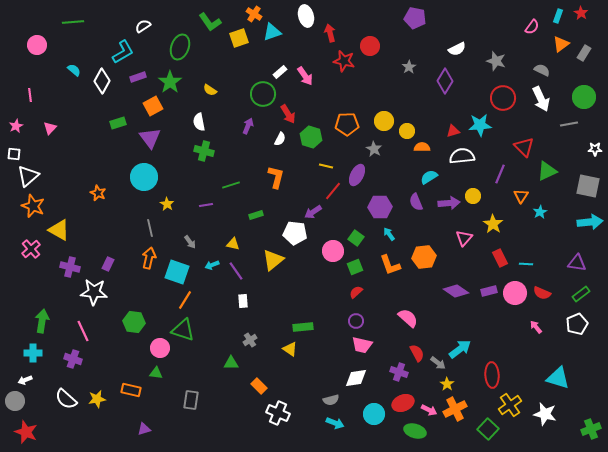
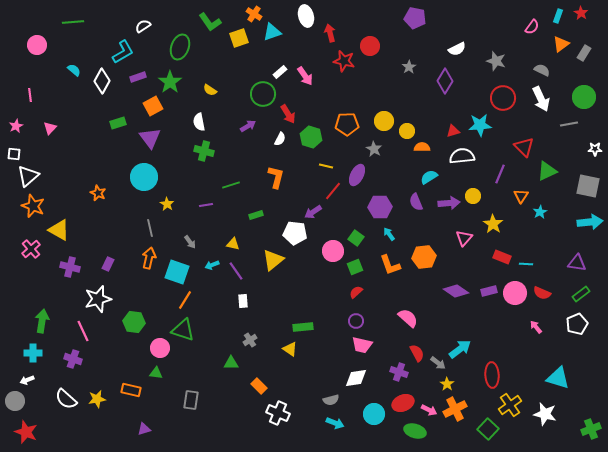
purple arrow at (248, 126): rotated 35 degrees clockwise
red rectangle at (500, 258): moved 2 px right, 1 px up; rotated 42 degrees counterclockwise
white star at (94, 292): moved 4 px right, 7 px down; rotated 20 degrees counterclockwise
white arrow at (25, 380): moved 2 px right
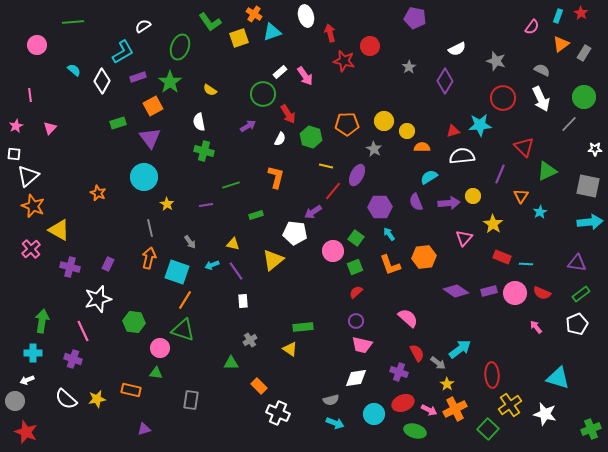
gray line at (569, 124): rotated 36 degrees counterclockwise
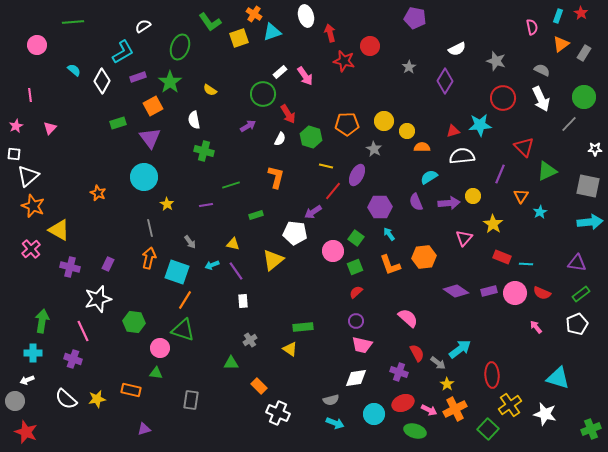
pink semicircle at (532, 27): rotated 49 degrees counterclockwise
white semicircle at (199, 122): moved 5 px left, 2 px up
